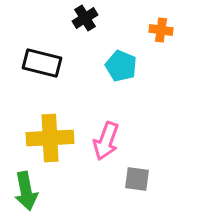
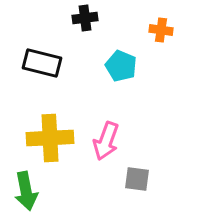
black cross: rotated 25 degrees clockwise
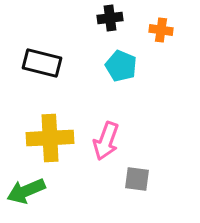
black cross: moved 25 px right
green arrow: rotated 78 degrees clockwise
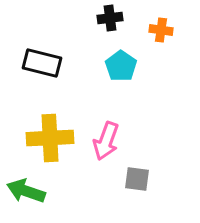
cyan pentagon: rotated 12 degrees clockwise
green arrow: rotated 42 degrees clockwise
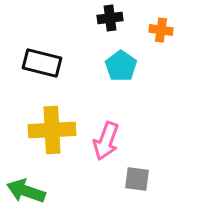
yellow cross: moved 2 px right, 8 px up
